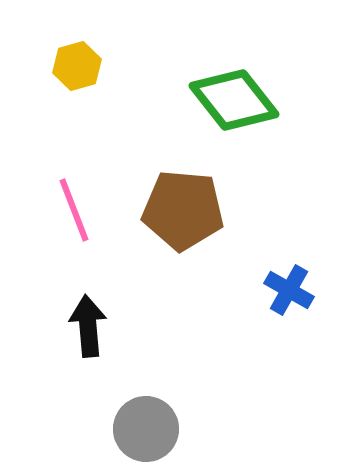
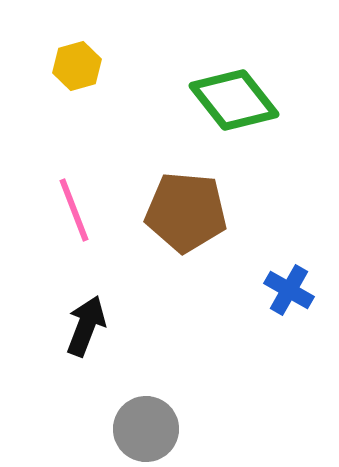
brown pentagon: moved 3 px right, 2 px down
black arrow: moved 2 px left; rotated 26 degrees clockwise
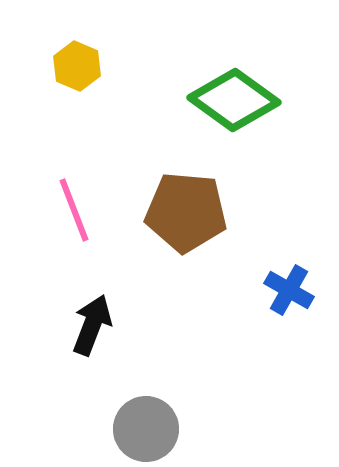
yellow hexagon: rotated 21 degrees counterclockwise
green diamond: rotated 16 degrees counterclockwise
black arrow: moved 6 px right, 1 px up
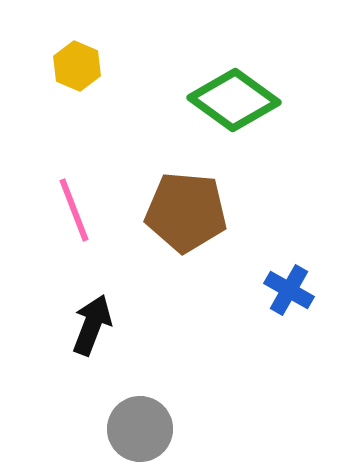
gray circle: moved 6 px left
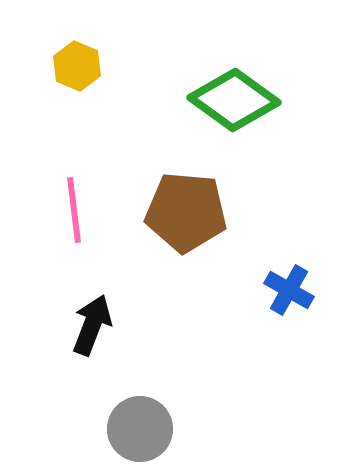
pink line: rotated 14 degrees clockwise
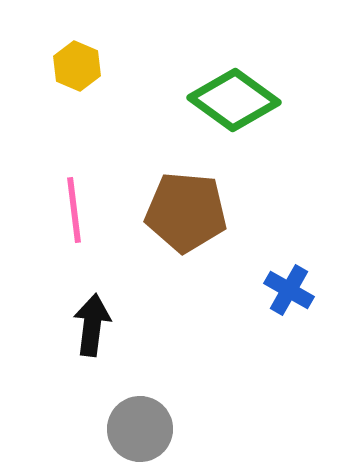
black arrow: rotated 14 degrees counterclockwise
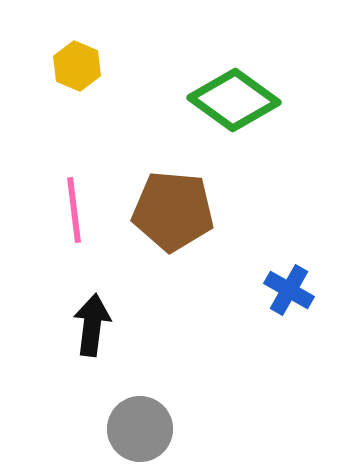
brown pentagon: moved 13 px left, 1 px up
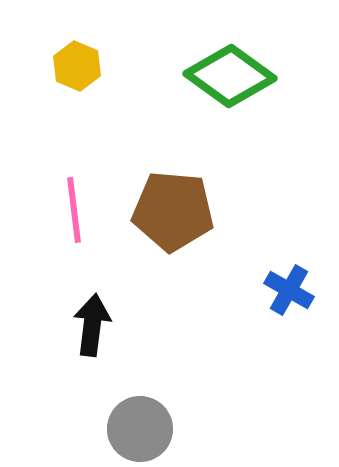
green diamond: moved 4 px left, 24 px up
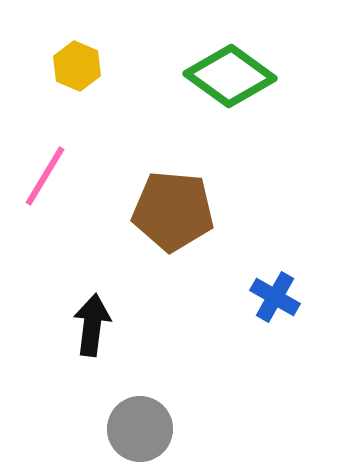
pink line: moved 29 px left, 34 px up; rotated 38 degrees clockwise
blue cross: moved 14 px left, 7 px down
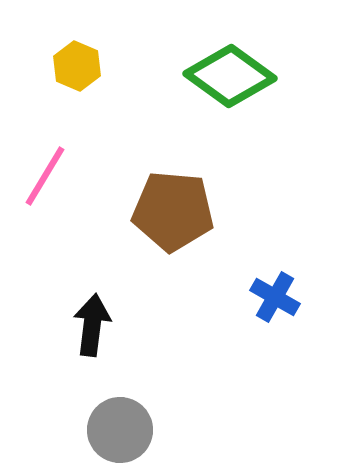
gray circle: moved 20 px left, 1 px down
